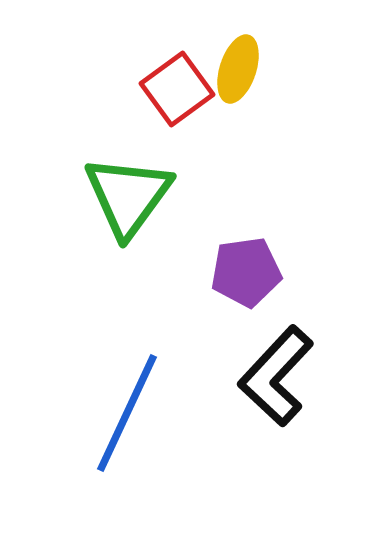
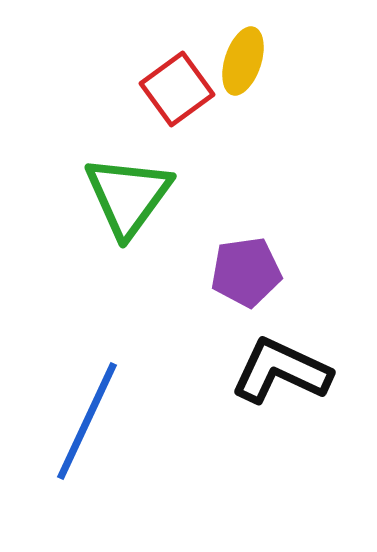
yellow ellipse: moved 5 px right, 8 px up
black L-shape: moved 5 px right, 5 px up; rotated 72 degrees clockwise
blue line: moved 40 px left, 8 px down
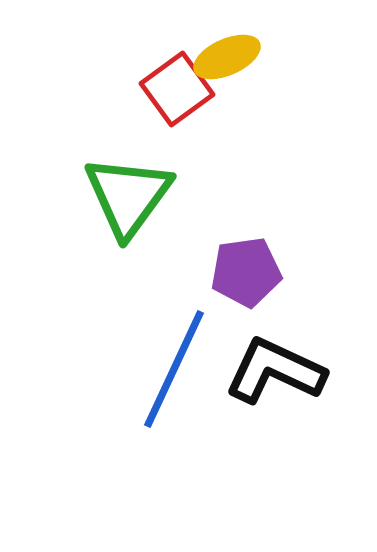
yellow ellipse: moved 16 px left, 4 px up; rotated 48 degrees clockwise
black L-shape: moved 6 px left
blue line: moved 87 px right, 52 px up
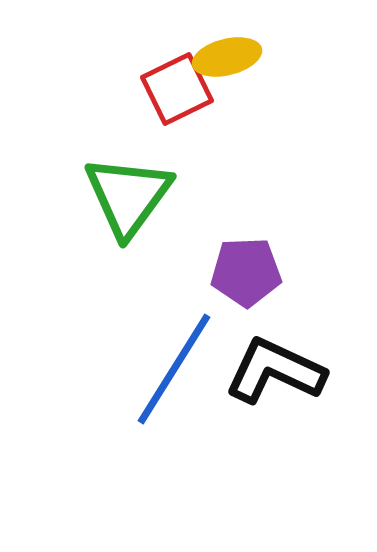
yellow ellipse: rotated 10 degrees clockwise
red square: rotated 10 degrees clockwise
purple pentagon: rotated 6 degrees clockwise
blue line: rotated 7 degrees clockwise
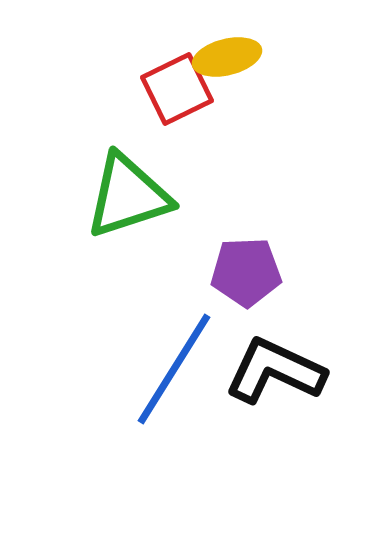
green triangle: rotated 36 degrees clockwise
